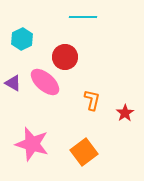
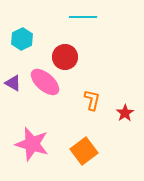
orange square: moved 1 px up
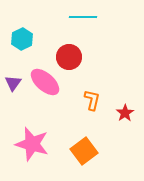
red circle: moved 4 px right
purple triangle: rotated 36 degrees clockwise
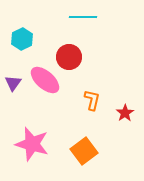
pink ellipse: moved 2 px up
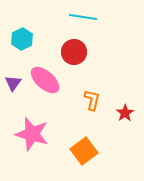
cyan line: rotated 8 degrees clockwise
red circle: moved 5 px right, 5 px up
pink star: moved 10 px up
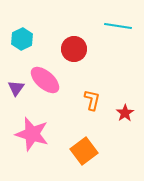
cyan line: moved 35 px right, 9 px down
red circle: moved 3 px up
purple triangle: moved 3 px right, 5 px down
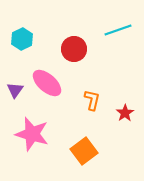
cyan line: moved 4 px down; rotated 28 degrees counterclockwise
pink ellipse: moved 2 px right, 3 px down
purple triangle: moved 1 px left, 2 px down
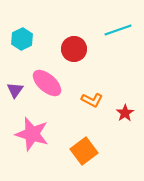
orange L-shape: rotated 105 degrees clockwise
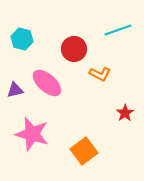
cyan hexagon: rotated 20 degrees counterclockwise
purple triangle: rotated 42 degrees clockwise
orange L-shape: moved 8 px right, 26 px up
